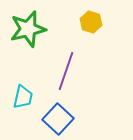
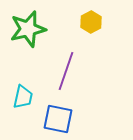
yellow hexagon: rotated 15 degrees clockwise
blue square: rotated 32 degrees counterclockwise
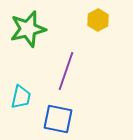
yellow hexagon: moved 7 px right, 2 px up
cyan trapezoid: moved 2 px left
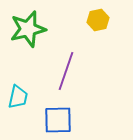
yellow hexagon: rotated 15 degrees clockwise
cyan trapezoid: moved 3 px left
blue square: moved 1 px down; rotated 12 degrees counterclockwise
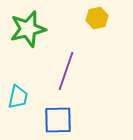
yellow hexagon: moved 1 px left, 2 px up
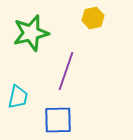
yellow hexagon: moved 4 px left
green star: moved 3 px right, 4 px down
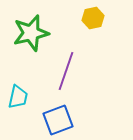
blue square: rotated 20 degrees counterclockwise
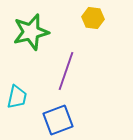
yellow hexagon: rotated 20 degrees clockwise
green star: moved 1 px up
cyan trapezoid: moved 1 px left
